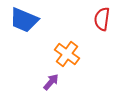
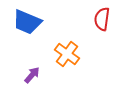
blue trapezoid: moved 3 px right, 2 px down
purple arrow: moved 19 px left, 7 px up
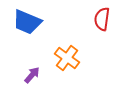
orange cross: moved 4 px down
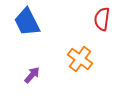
blue trapezoid: rotated 40 degrees clockwise
orange cross: moved 13 px right, 1 px down
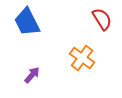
red semicircle: rotated 140 degrees clockwise
orange cross: moved 2 px right, 1 px up
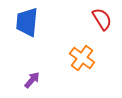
blue trapezoid: rotated 32 degrees clockwise
purple arrow: moved 5 px down
